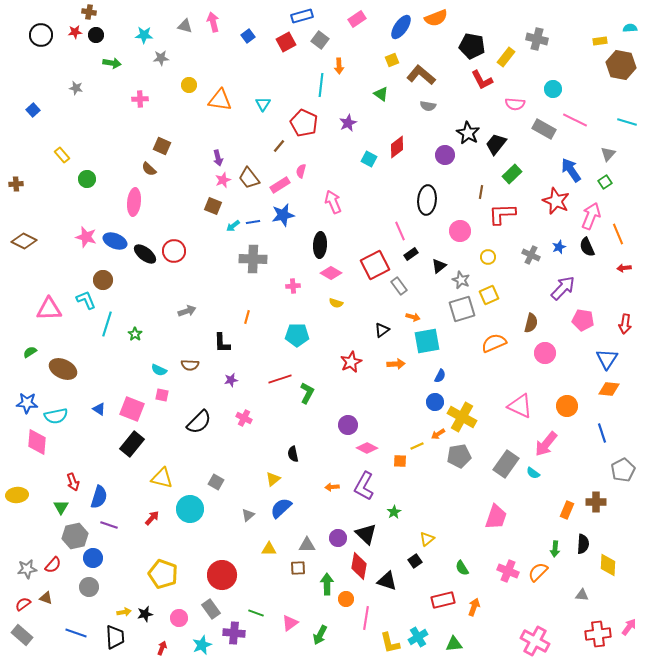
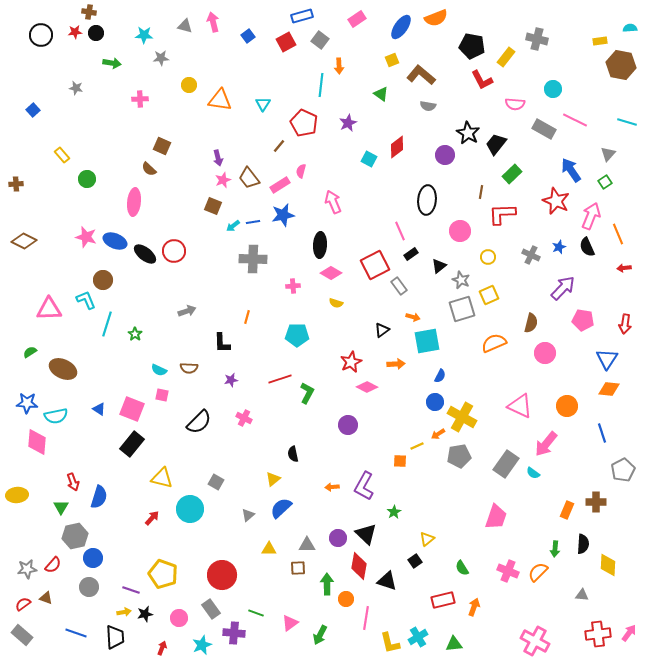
black circle at (96, 35): moved 2 px up
brown semicircle at (190, 365): moved 1 px left, 3 px down
pink diamond at (367, 448): moved 61 px up
purple line at (109, 525): moved 22 px right, 65 px down
pink arrow at (629, 627): moved 6 px down
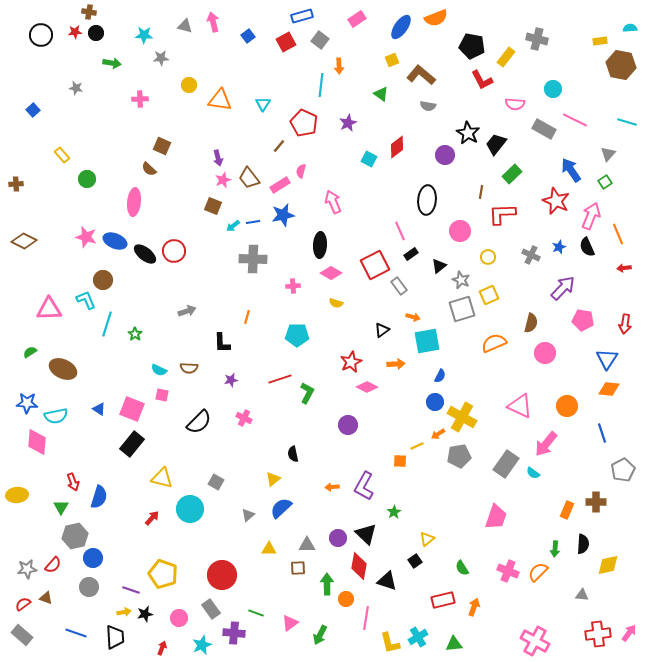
yellow diamond at (608, 565): rotated 75 degrees clockwise
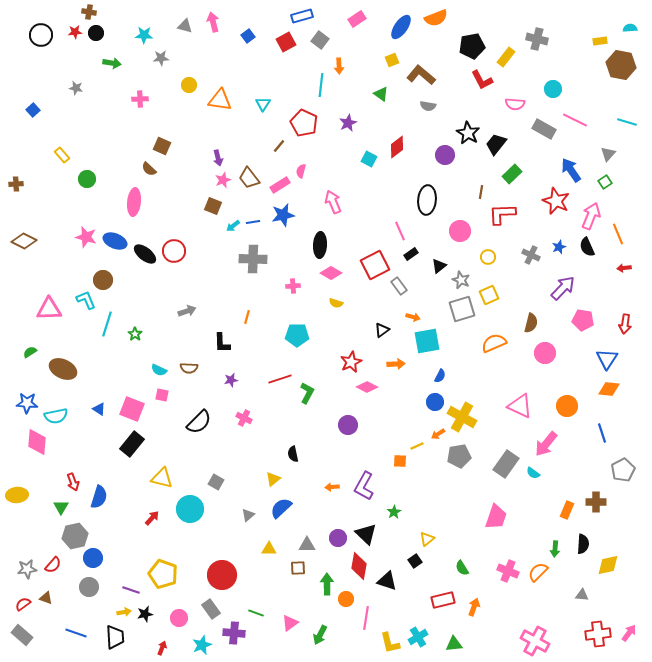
black pentagon at (472, 46): rotated 20 degrees counterclockwise
